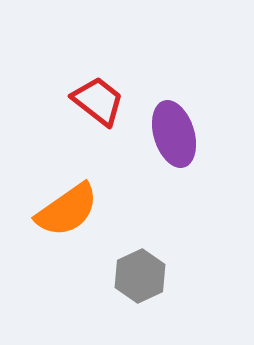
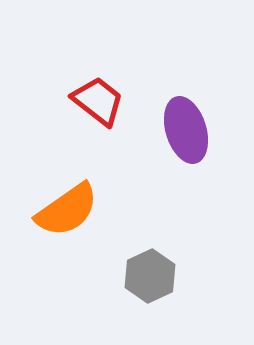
purple ellipse: moved 12 px right, 4 px up
gray hexagon: moved 10 px right
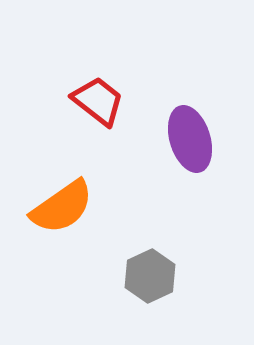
purple ellipse: moved 4 px right, 9 px down
orange semicircle: moved 5 px left, 3 px up
